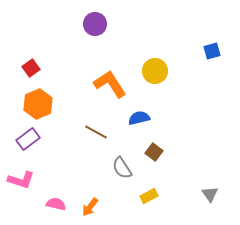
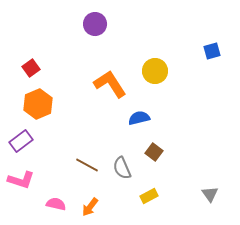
brown line: moved 9 px left, 33 px down
purple rectangle: moved 7 px left, 2 px down
gray semicircle: rotated 10 degrees clockwise
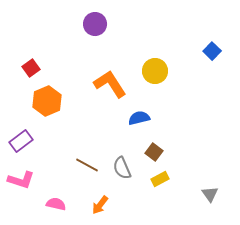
blue square: rotated 30 degrees counterclockwise
orange hexagon: moved 9 px right, 3 px up
yellow rectangle: moved 11 px right, 17 px up
orange arrow: moved 10 px right, 2 px up
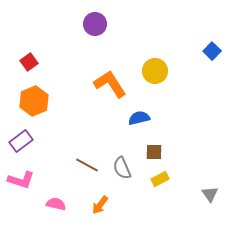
red square: moved 2 px left, 6 px up
orange hexagon: moved 13 px left
brown square: rotated 36 degrees counterclockwise
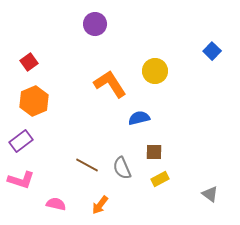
gray triangle: rotated 18 degrees counterclockwise
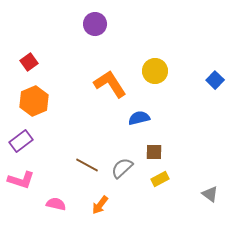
blue square: moved 3 px right, 29 px down
gray semicircle: rotated 70 degrees clockwise
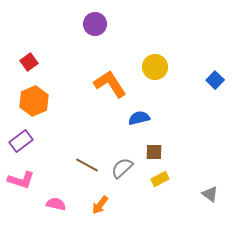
yellow circle: moved 4 px up
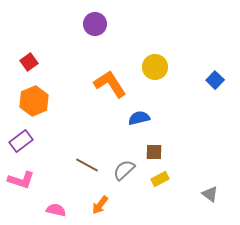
gray semicircle: moved 2 px right, 2 px down
pink semicircle: moved 6 px down
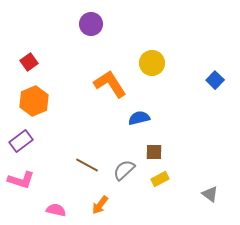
purple circle: moved 4 px left
yellow circle: moved 3 px left, 4 px up
